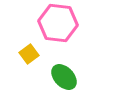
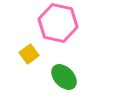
pink hexagon: rotated 6 degrees clockwise
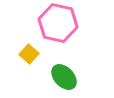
yellow square: rotated 12 degrees counterclockwise
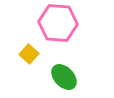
pink hexagon: rotated 9 degrees counterclockwise
